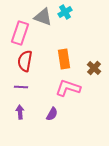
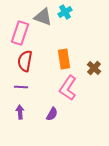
pink L-shape: rotated 75 degrees counterclockwise
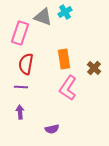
red semicircle: moved 1 px right, 3 px down
purple semicircle: moved 15 px down; rotated 48 degrees clockwise
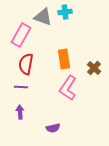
cyan cross: rotated 24 degrees clockwise
pink rectangle: moved 1 px right, 2 px down; rotated 10 degrees clockwise
purple semicircle: moved 1 px right, 1 px up
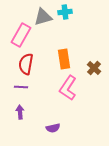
gray triangle: rotated 36 degrees counterclockwise
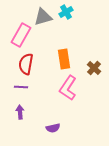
cyan cross: moved 1 px right; rotated 24 degrees counterclockwise
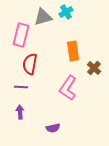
pink rectangle: rotated 15 degrees counterclockwise
orange rectangle: moved 9 px right, 8 px up
red semicircle: moved 4 px right
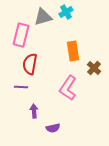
purple arrow: moved 14 px right, 1 px up
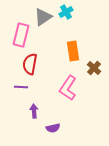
gray triangle: rotated 18 degrees counterclockwise
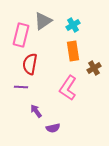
cyan cross: moved 7 px right, 13 px down
gray triangle: moved 4 px down
brown cross: rotated 16 degrees clockwise
purple arrow: moved 2 px right; rotated 32 degrees counterclockwise
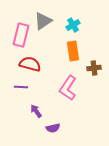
red semicircle: rotated 95 degrees clockwise
brown cross: rotated 24 degrees clockwise
